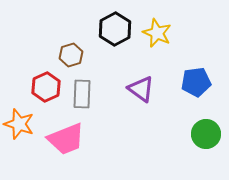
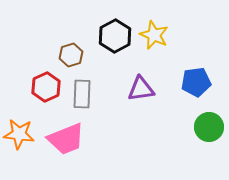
black hexagon: moved 7 px down
yellow star: moved 3 px left, 2 px down
purple triangle: rotated 44 degrees counterclockwise
orange star: moved 10 px down; rotated 12 degrees counterclockwise
green circle: moved 3 px right, 7 px up
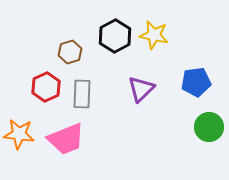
yellow star: rotated 12 degrees counterclockwise
brown hexagon: moved 1 px left, 3 px up
purple triangle: rotated 36 degrees counterclockwise
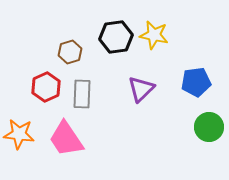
black hexagon: moved 1 px right, 1 px down; rotated 20 degrees clockwise
pink trapezoid: rotated 78 degrees clockwise
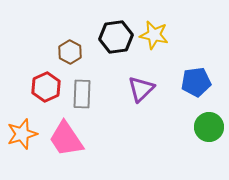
brown hexagon: rotated 15 degrees counterclockwise
orange star: moved 3 px right; rotated 24 degrees counterclockwise
